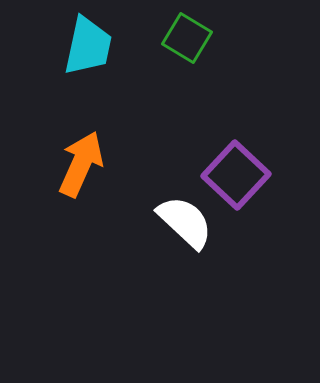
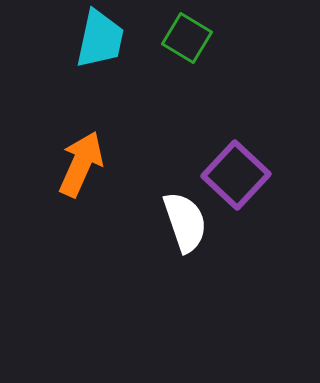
cyan trapezoid: moved 12 px right, 7 px up
white semicircle: rotated 28 degrees clockwise
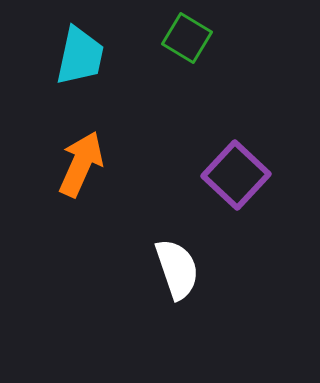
cyan trapezoid: moved 20 px left, 17 px down
white semicircle: moved 8 px left, 47 px down
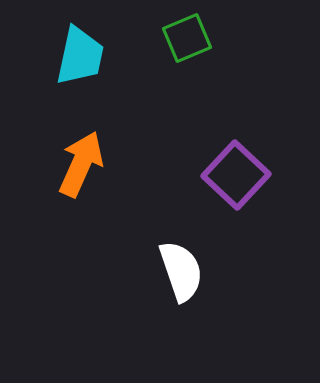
green square: rotated 36 degrees clockwise
white semicircle: moved 4 px right, 2 px down
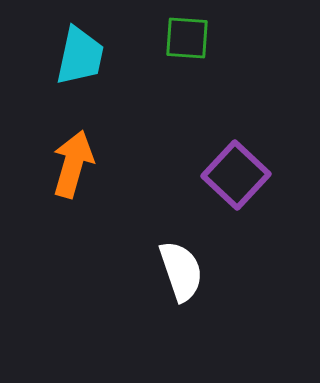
green square: rotated 27 degrees clockwise
orange arrow: moved 8 px left; rotated 8 degrees counterclockwise
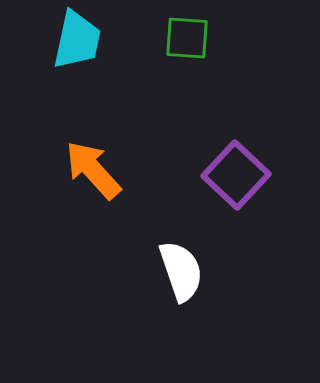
cyan trapezoid: moved 3 px left, 16 px up
orange arrow: moved 20 px right, 6 px down; rotated 58 degrees counterclockwise
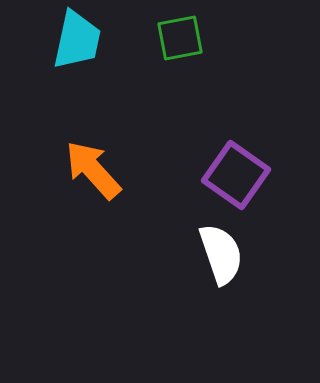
green square: moved 7 px left; rotated 15 degrees counterclockwise
purple square: rotated 8 degrees counterclockwise
white semicircle: moved 40 px right, 17 px up
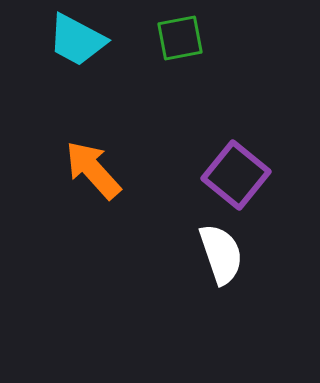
cyan trapezoid: rotated 106 degrees clockwise
purple square: rotated 4 degrees clockwise
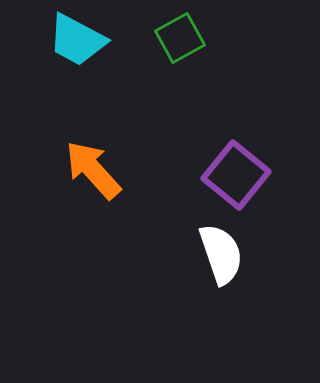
green square: rotated 18 degrees counterclockwise
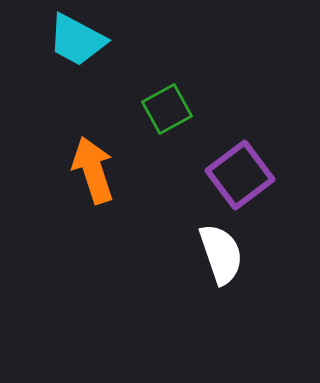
green square: moved 13 px left, 71 px down
orange arrow: rotated 24 degrees clockwise
purple square: moved 4 px right; rotated 14 degrees clockwise
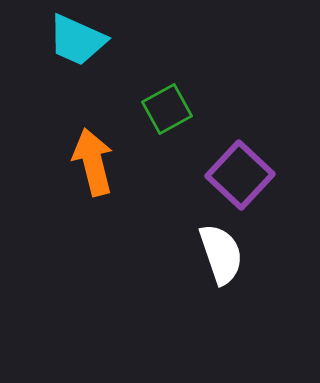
cyan trapezoid: rotated 4 degrees counterclockwise
orange arrow: moved 8 px up; rotated 4 degrees clockwise
purple square: rotated 10 degrees counterclockwise
